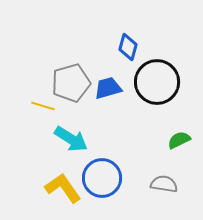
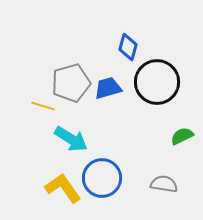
green semicircle: moved 3 px right, 4 px up
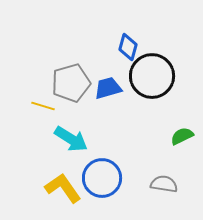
black circle: moved 5 px left, 6 px up
